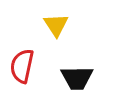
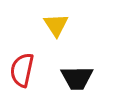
red semicircle: moved 4 px down
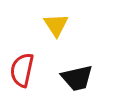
black trapezoid: rotated 12 degrees counterclockwise
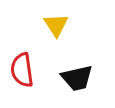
red semicircle: rotated 20 degrees counterclockwise
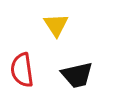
black trapezoid: moved 3 px up
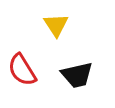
red semicircle: rotated 24 degrees counterclockwise
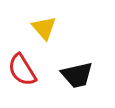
yellow triangle: moved 12 px left, 3 px down; rotated 8 degrees counterclockwise
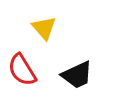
black trapezoid: rotated 12 degrees counterclockwise
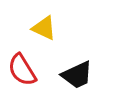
yellow triangle: rotated 24 degrees counterclockwise
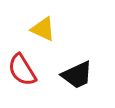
yellow triangle: moved 1 px left, 1 px down
